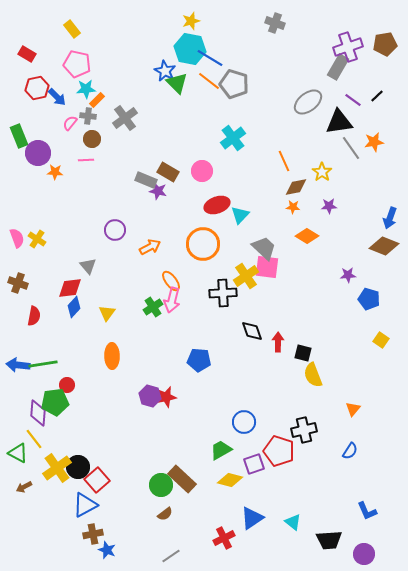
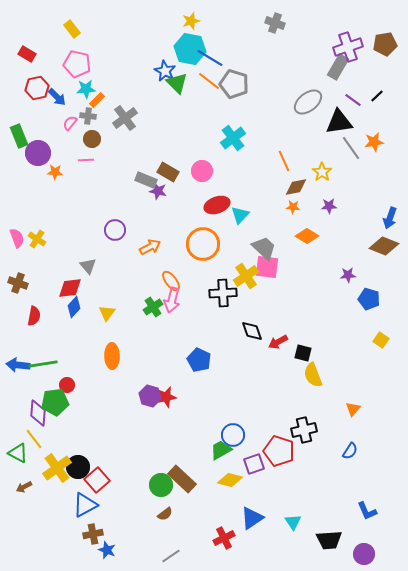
red arrow at (278, 342): rotated 120 degrees counterclockwise
blue pentagon at (199, 360): rotated 20 degrees clockwise
blue circle at (244, 422): moved 11 px left, 13 px down
cyan triangle at (293, 522): rotated 18 degrees clockwise
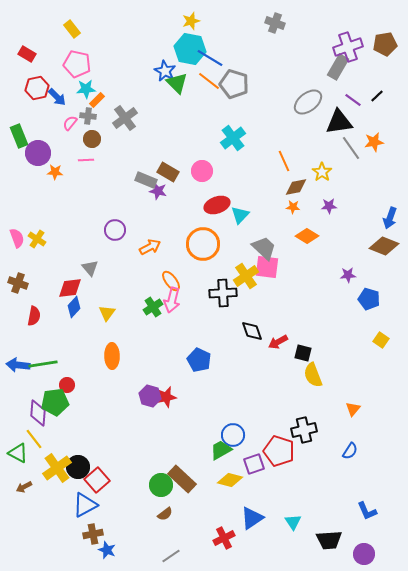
gray triangle at (88, 266): moved 2 px right, 2 px down
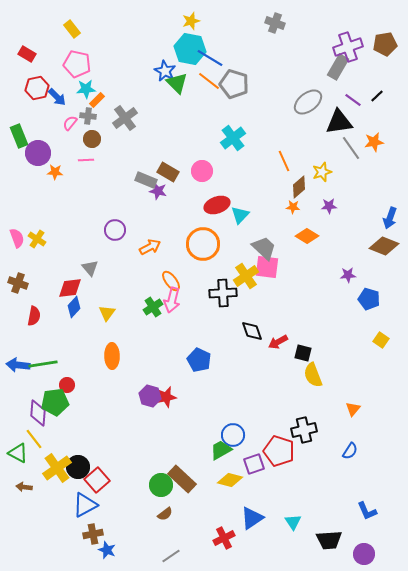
yellow star at (322, 172): rotated 18 degrees clockwise
brown diamond at (296, 187): moved 3 px right; rotated 30 degrees counterclockwise
brown arrow at (24, 487): rotated 35 degrees clockwise
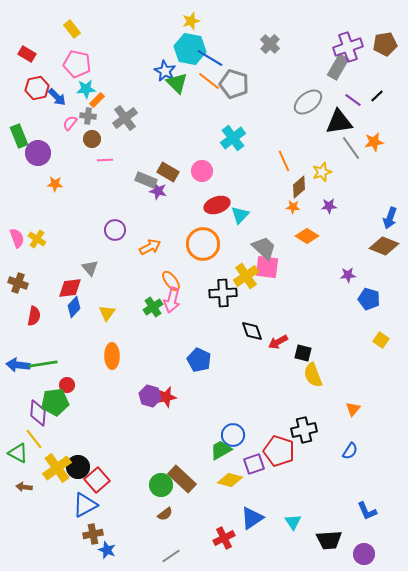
gray cross at (275, 23): moved 5 px left, 21 px down; rotated 24 degrees clockwise
pink line at (86, 160): moved 19 px right
orange star at (55, 172): moved 12 px down
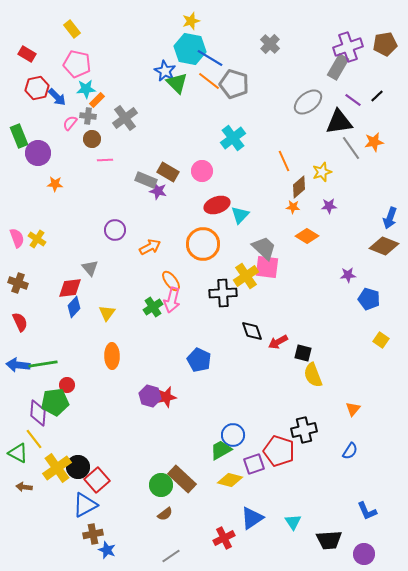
red semicircle at (34, 316): moved 14 px left, 6 px down; rotated 36 degrees counterclockwise
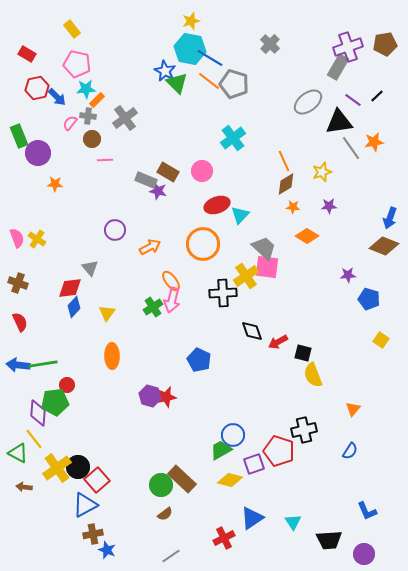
brown diamond at (299, 187): moved 13 px left, 3 px up; rotated 10 degrees clockwise
